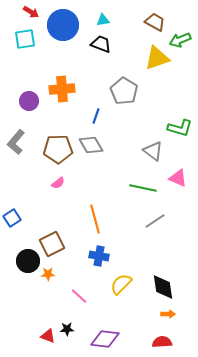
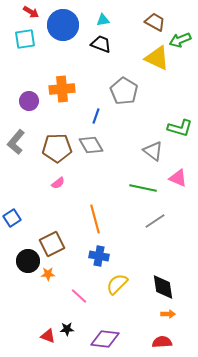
yellow triangle: rotated 44 degrees clockwise
brown pentagon: moved 1 px left, 1 px up
yellow semicircle: moved 4 px left
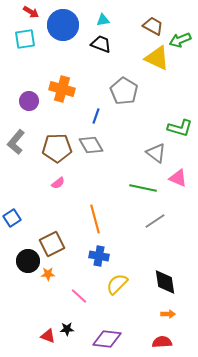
brown trapezoid: moved 2 px left, 4 px down
orange cross: rotated 20 degrees clockwise
gray triangle: moved 3 px right, 2 px down
black diamond: moved 2 px right, 5 px up
purple diamond: moved 2 px right
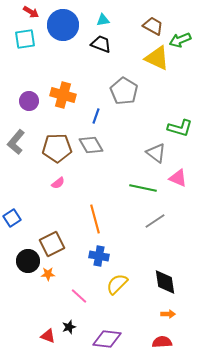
orange cross: moved 1 px right, 6 px down
black star: moved 2 px right, 2 px up; rotated 16 degrees counterclockwise
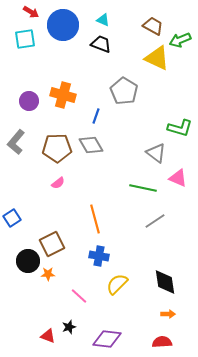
cyan triangle: rotated 32 degrees clockwise
